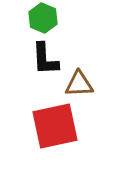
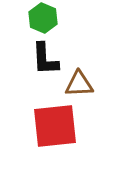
red square: rotated 6 degrees clockwise
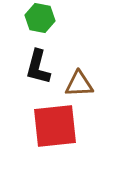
green hexagon: moved 3 px left; rotated 12 degrees counterclockwise
black L-shape: moved 7 px left, 8 px down; rotated 18 degrees clockwise
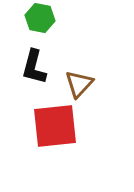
black L-shape: moved 4 px left
brown triangle: rotated 44 degrees counterclockwise
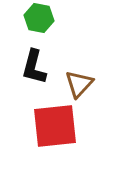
green hexagon: moved 1 px left
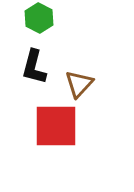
green hexagon: rotated 16 degrees clockwise
red square: moved 1 px right; rotated 6 degrees clockwise
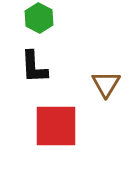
black L-shape: rotated 18 degrees counterclockwise
brown triangle: moved 27 px right; rotated 12 degrees counterclockwise
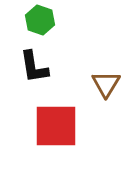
green hexagon: moved 1 px right, 2 px down; rotated 8 degrees counterclockwise
black L-shape: rotated 6 degrees counterclockwise
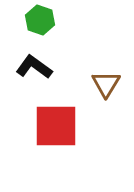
black L-shape: rotated 135 degrees clockwise
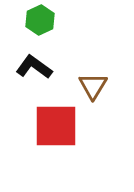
green hexagon: rotated 16 degrees clockwise
brown triangle: moved 13 px left, 2 px down
